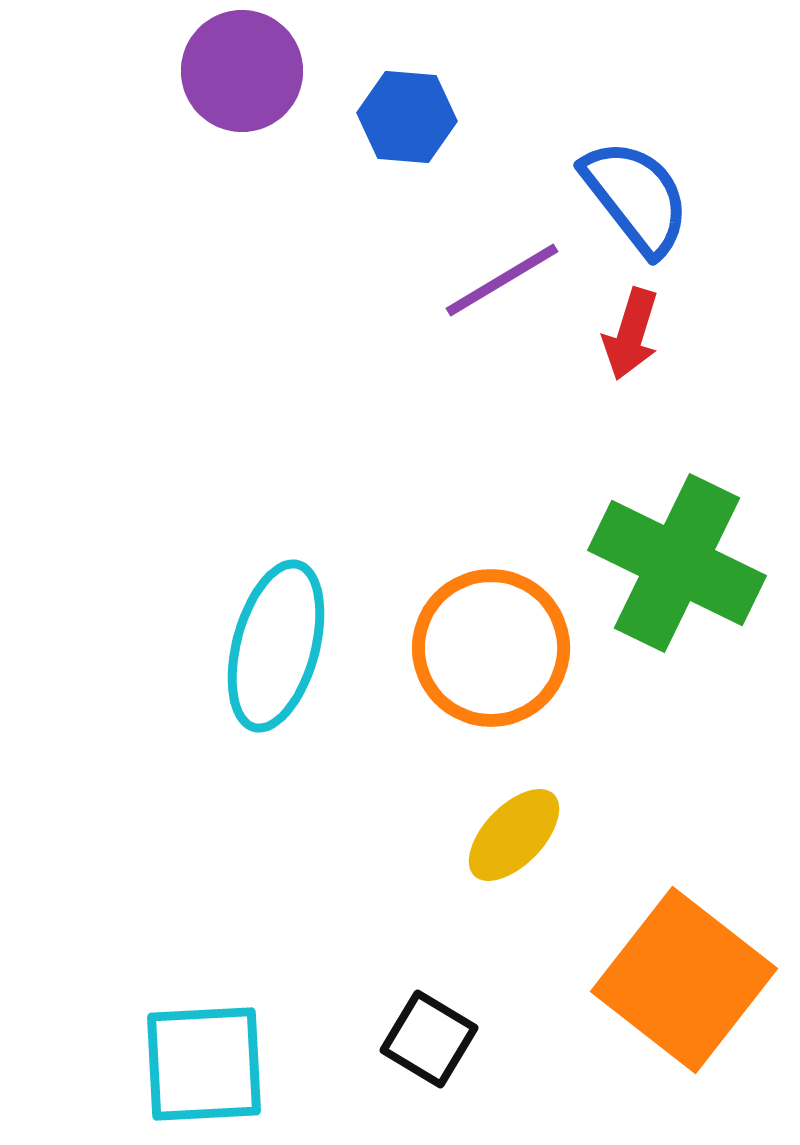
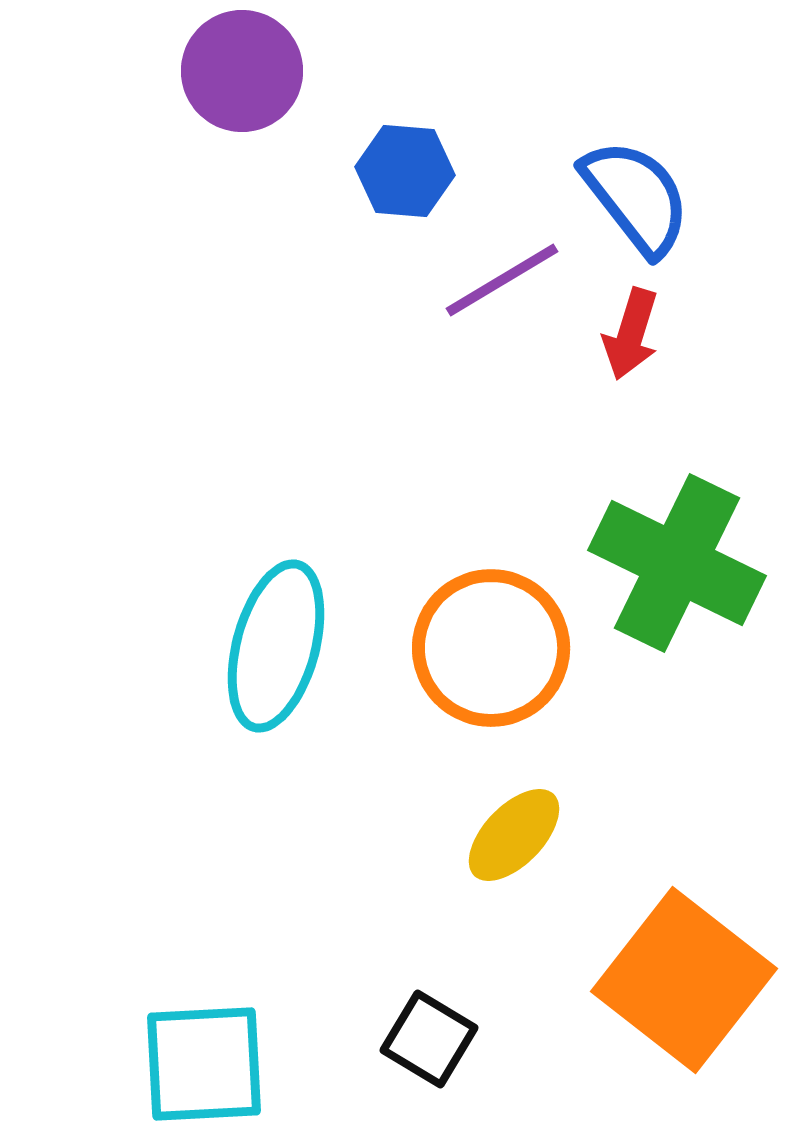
blue hexagon: moved 2 px left, 54 px down
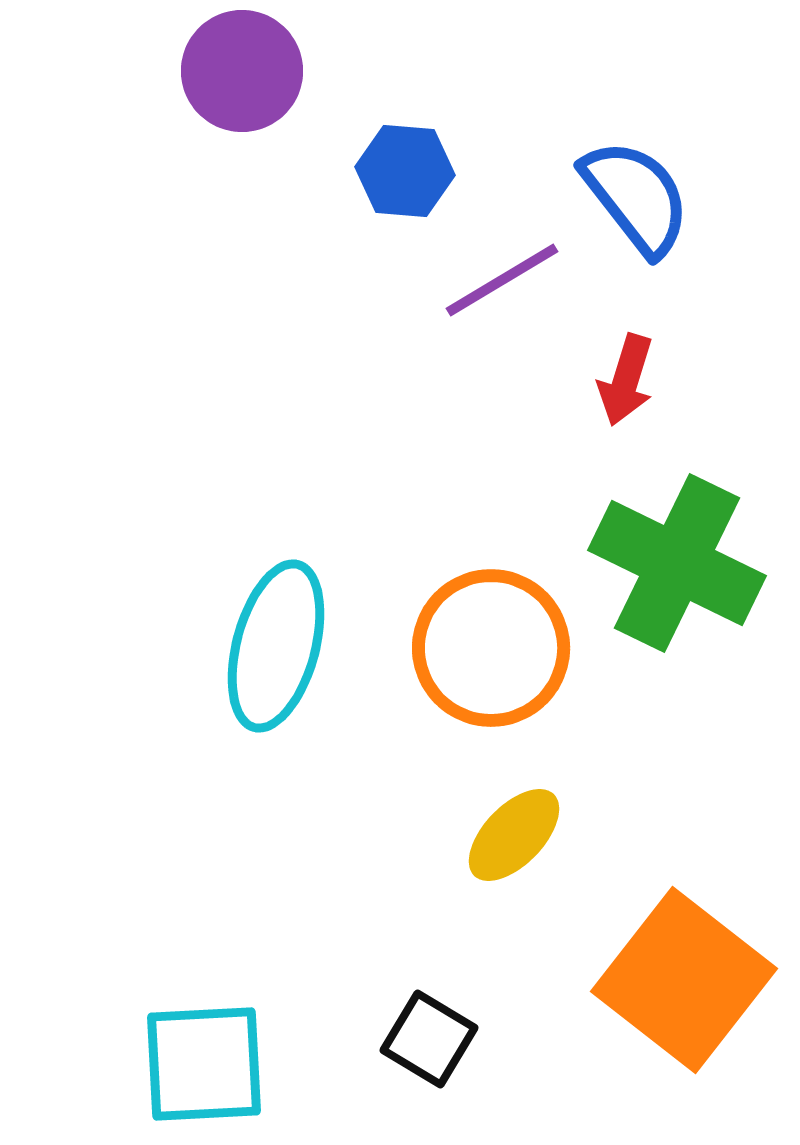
red arrow: moved 5 px left, 46 px down
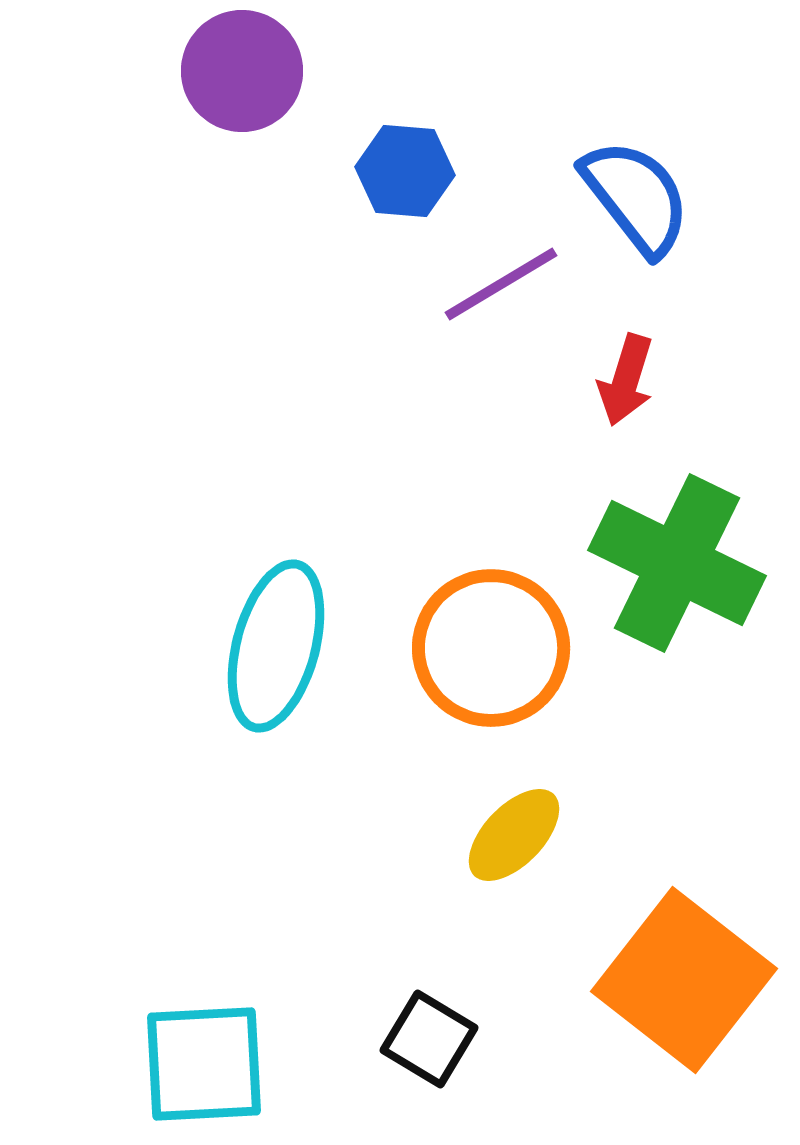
purple line: moved 1 px left, 4 px down
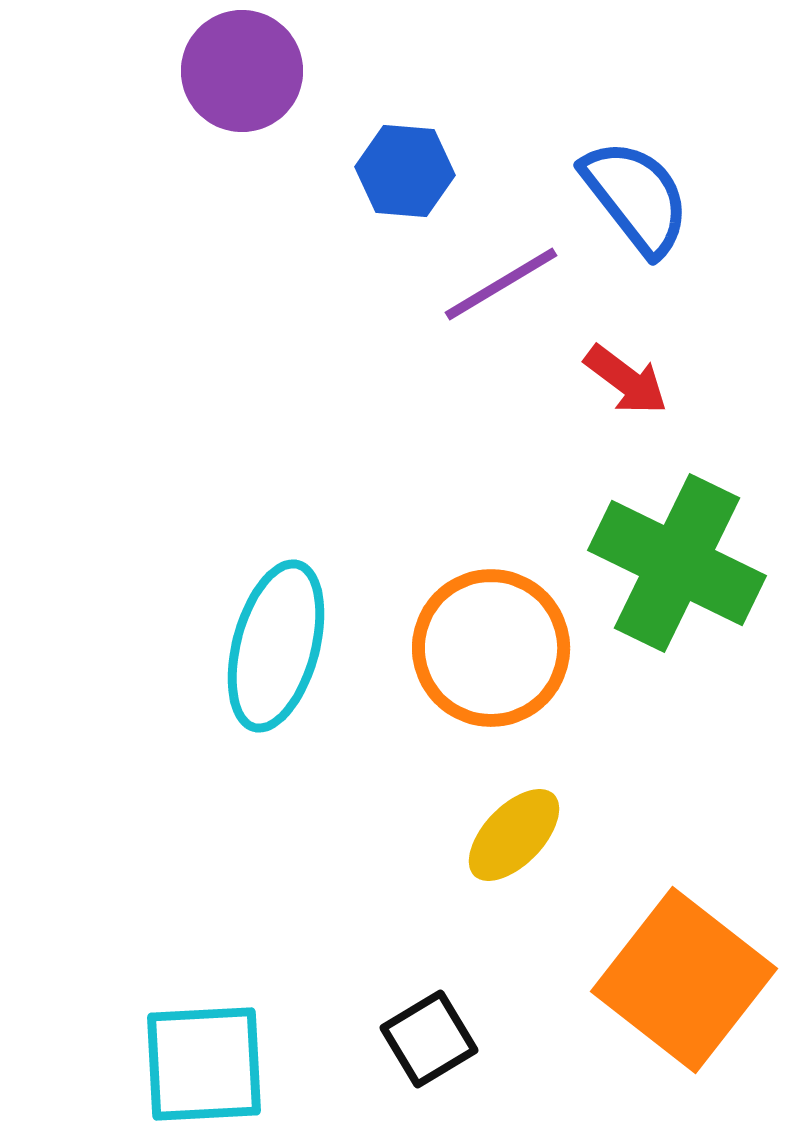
red arrow: rotated 70 degrees counterclockwise
black square: rotated 28 degrees clockwise
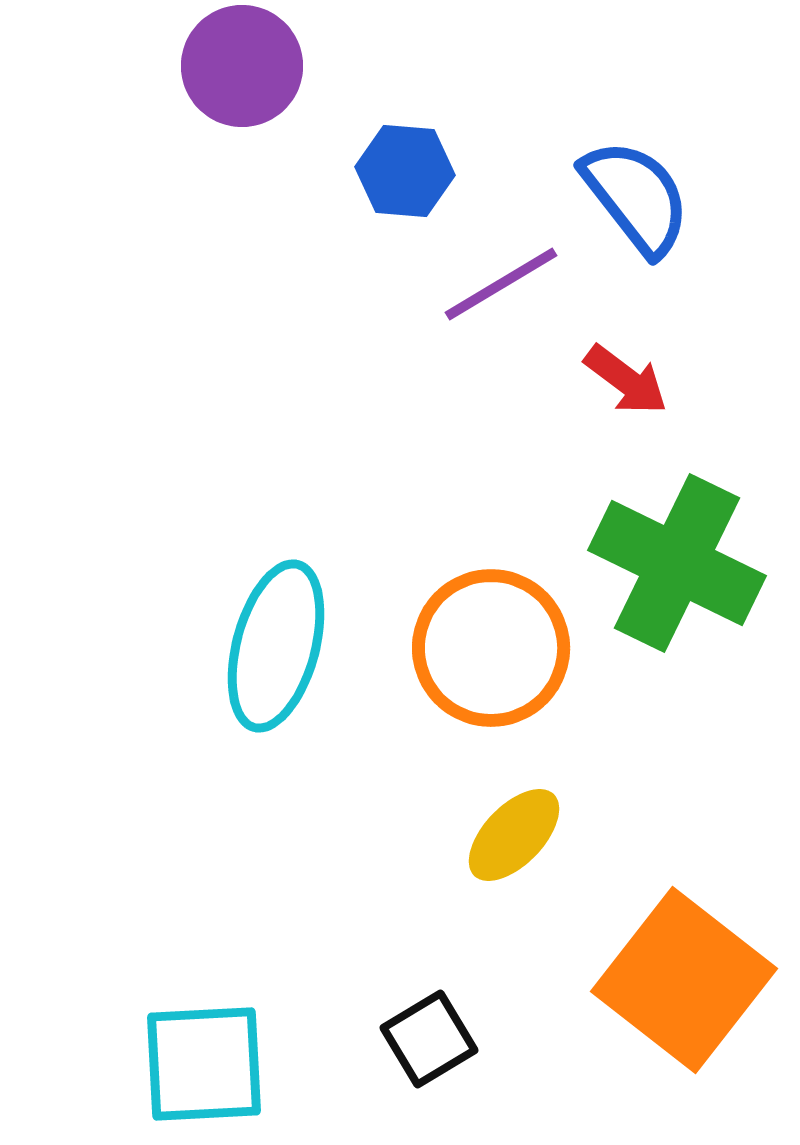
purple circle: moved 5 px up
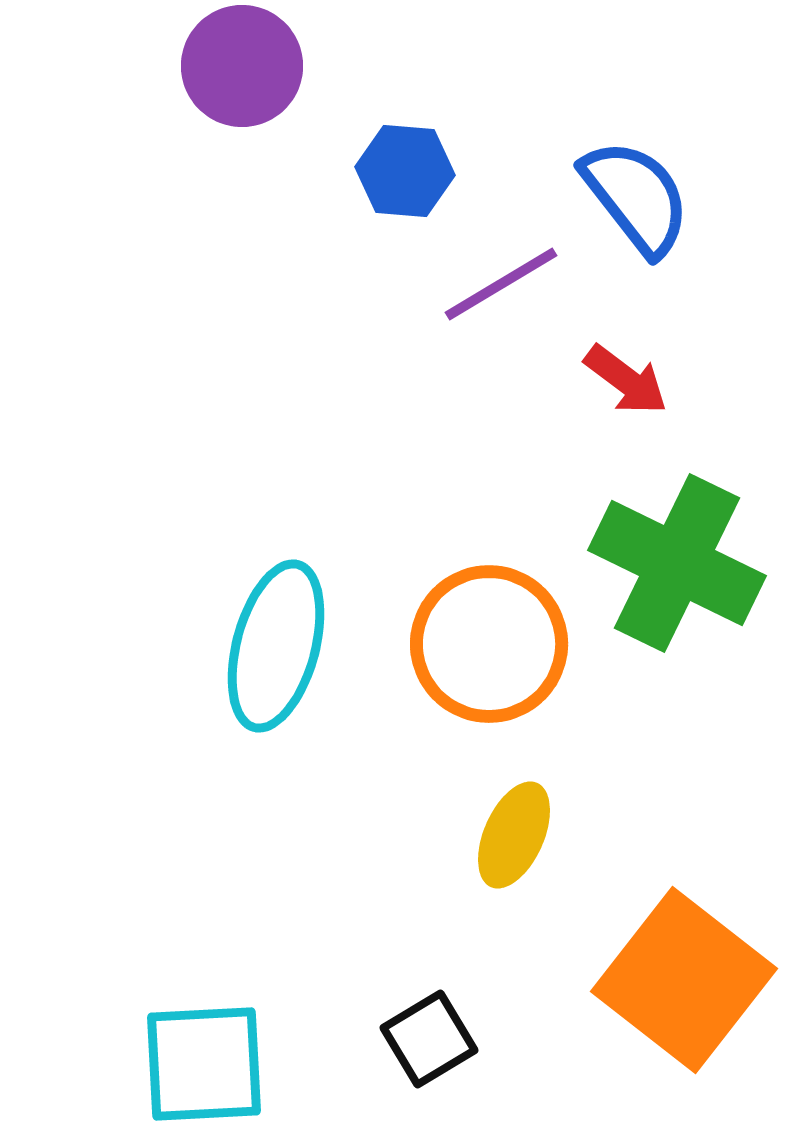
orange circle: moved 2 px left, 4 px up
yellow ellipse: rotated 20 degrees counterclockwise
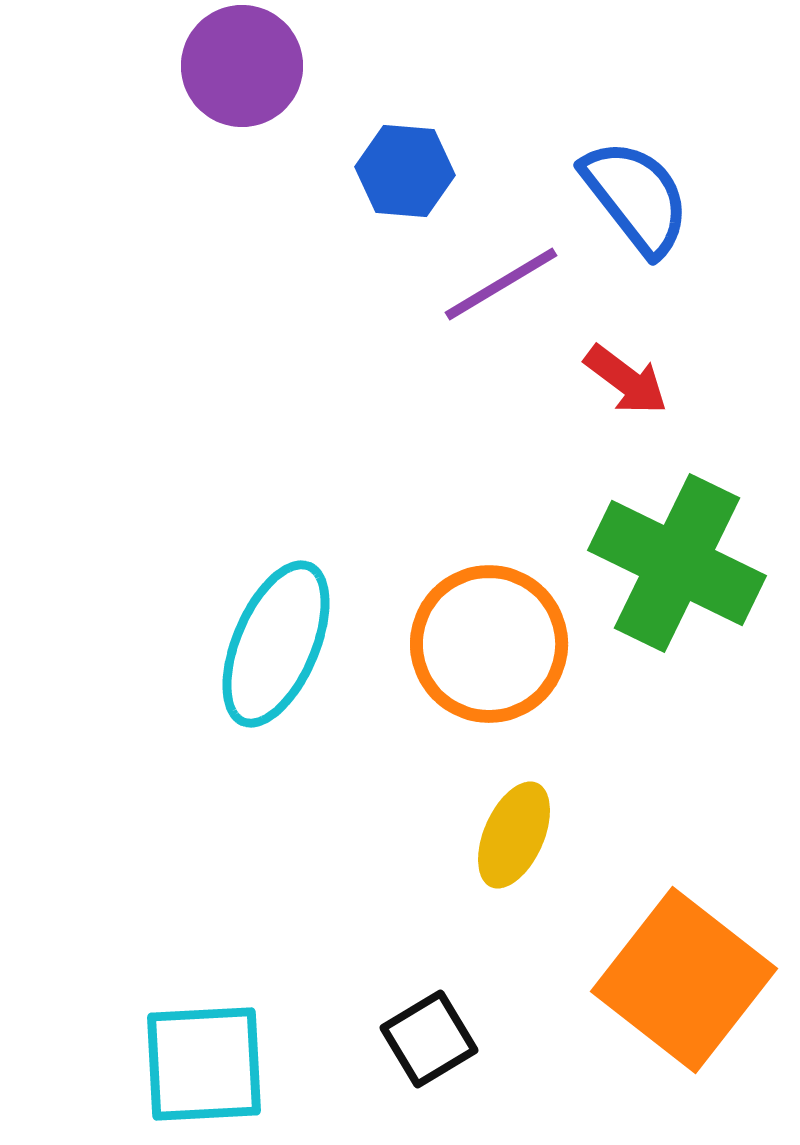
cyan ellipse: moved 2 px up; rotated 8 degrees clockwise
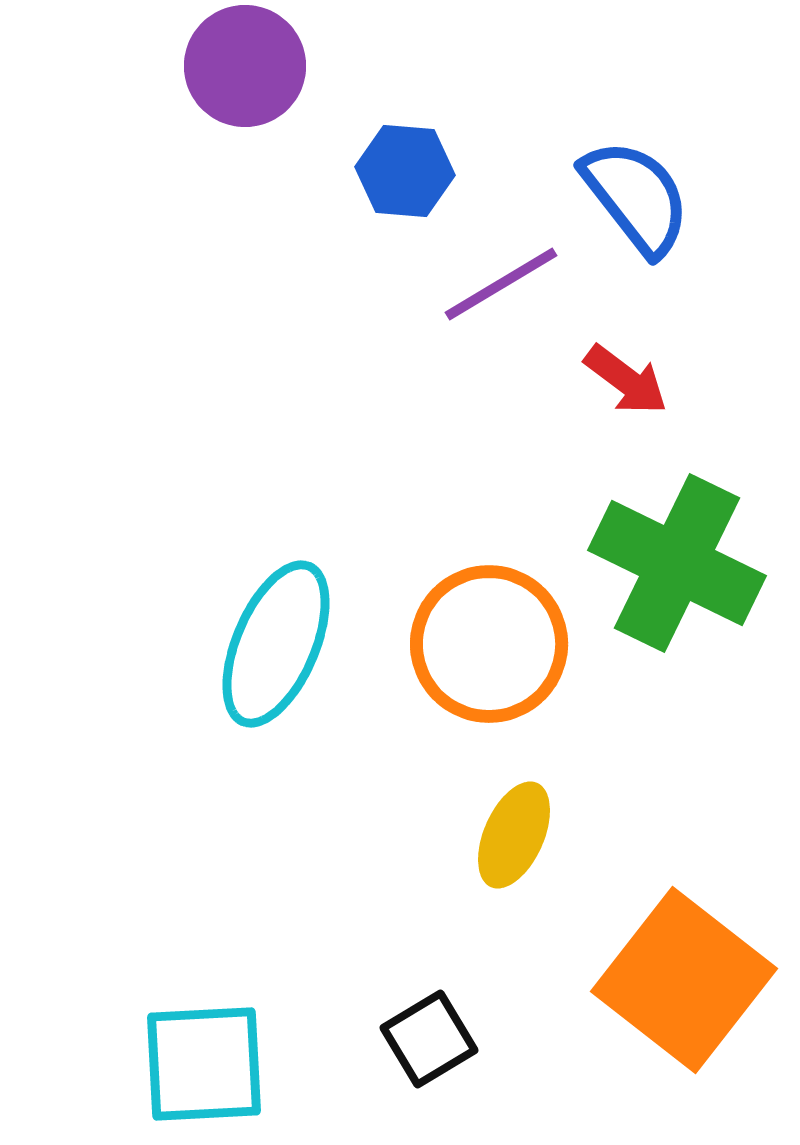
purple circle: moved 3 px right
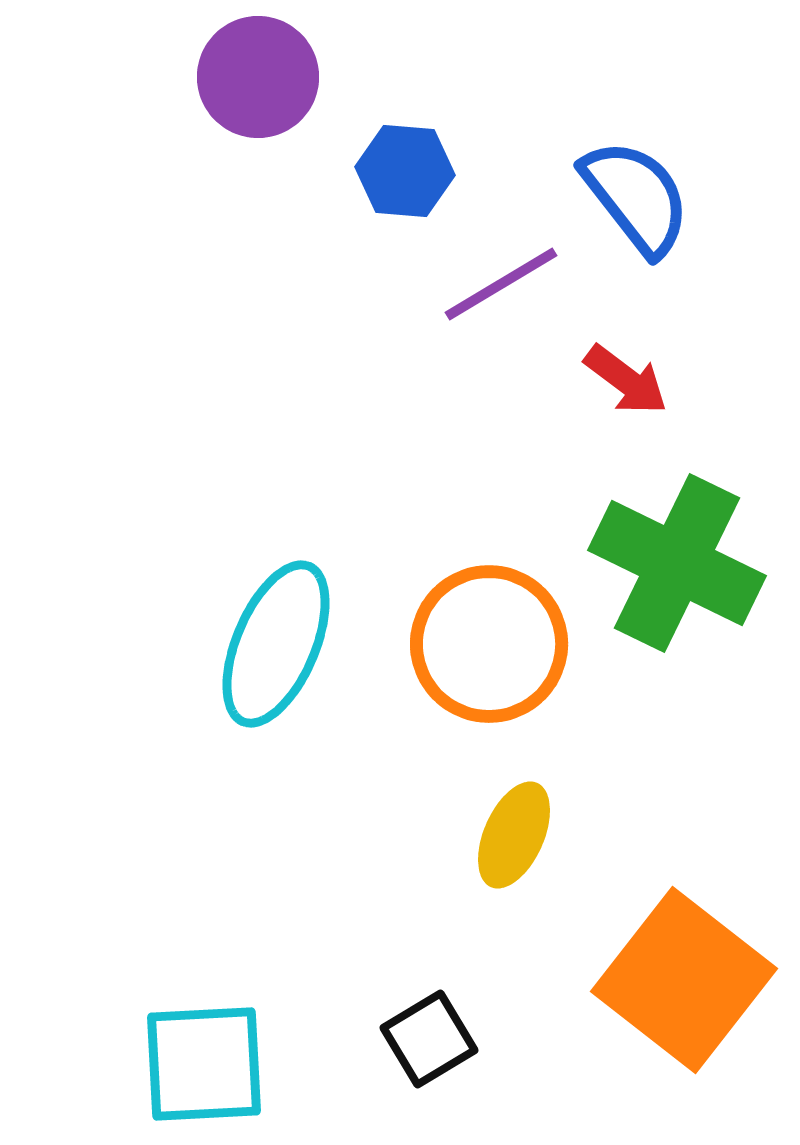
purple circle: moved 13 px right, 11 px down
